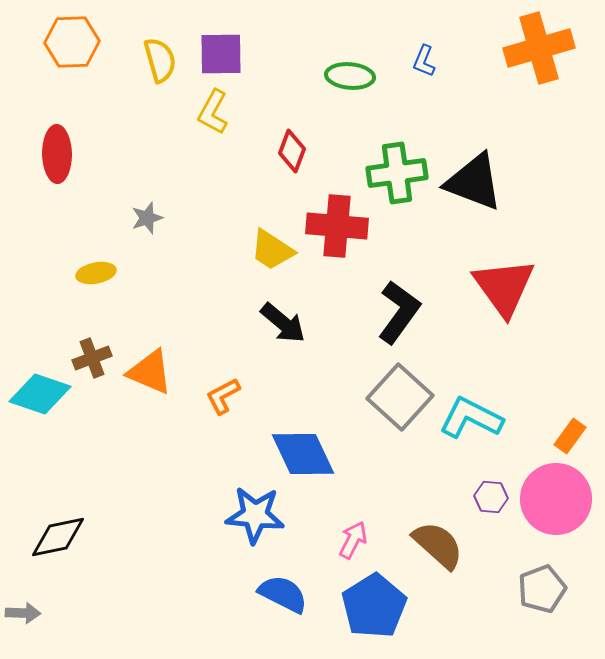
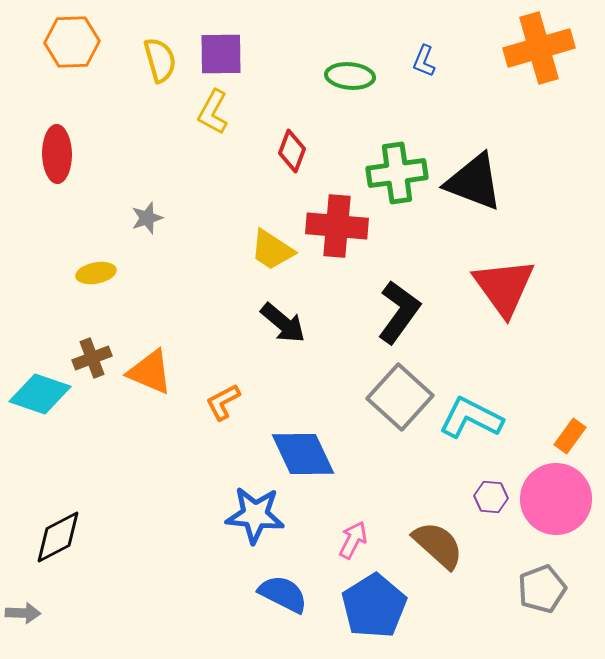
orange L-shape: moved 6 px down
black diamond: rotated 16 degrees counterclockwise
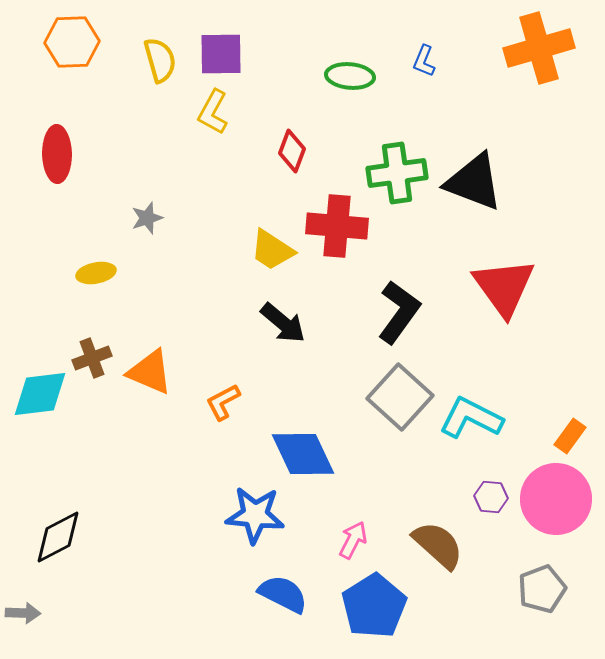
cyan diamond: rotated 26 degrees counterclockwise
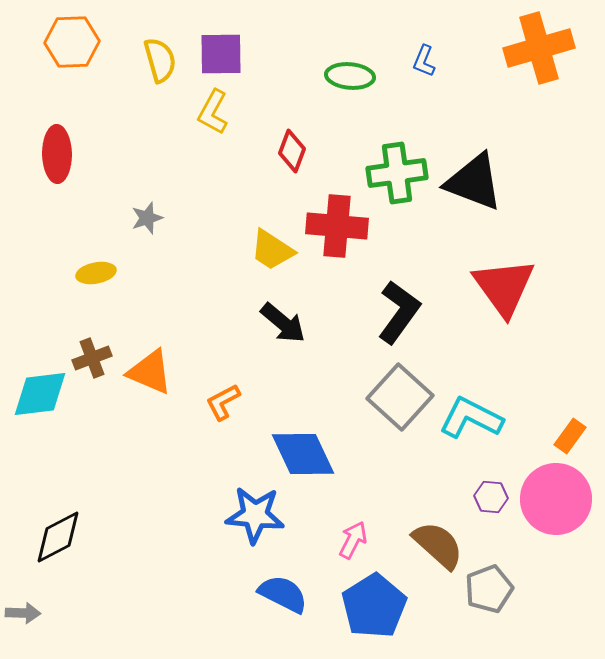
gray pentagon: moved 53 px left
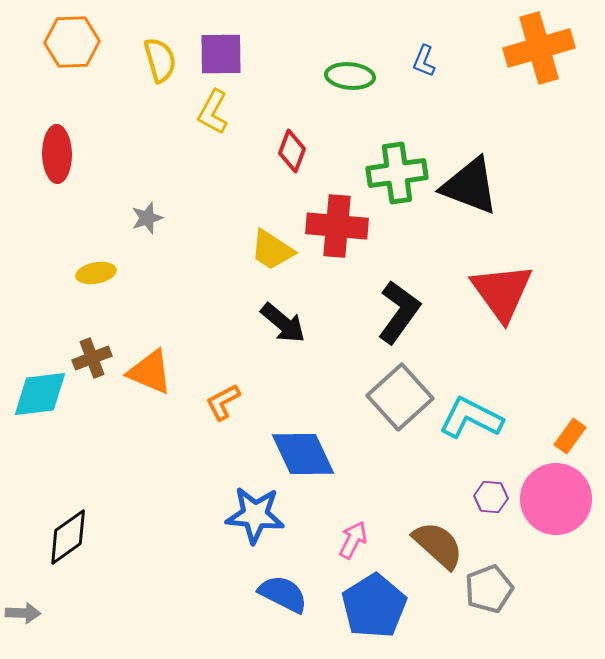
black triangle: moved 4 px left, 4 px down
red triangle: moved 2 px left, 5 px down
gray square: rotated 6 degrees clockwise
black diamond: moved 10 px right; rotated 8 degrees counterclockwise
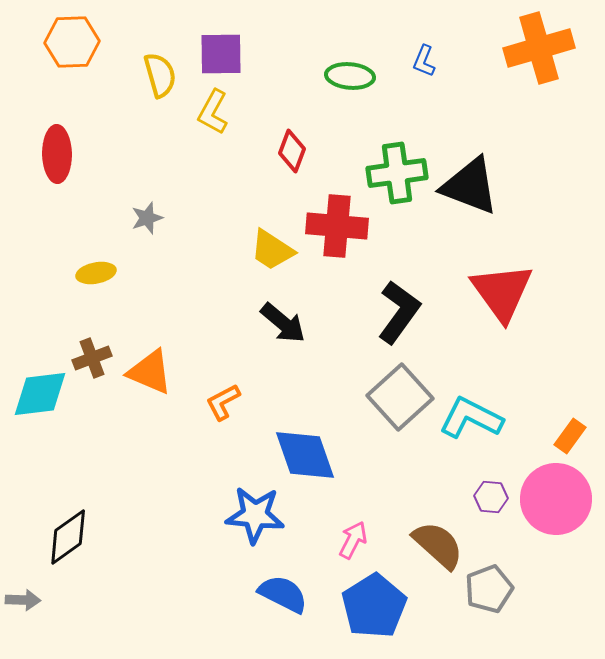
yellow semicircle: moved 15 px down
blue diamond: moved 2 px right, 1 px down; rotated 6 degrees clockwise
gray arrow: moved 13 px up
